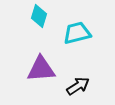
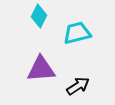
cyan diamond: rotated 10 degrees clockwise
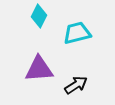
purple triangle: moved 2 px left
black arrow: moved 2 px left, 1 px up
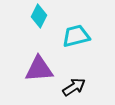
cyan trapezoid: moved 1 px left, 3 px down
black arrow: moved 2 px left, 2 px down
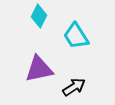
cyan trapezoid: rotated 108 degrees counterclockwise
purple triangle: rotated 8 degrees counterclockwise
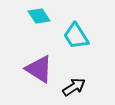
cyan diamond: rotated 60 degrees counterclockwise
purple triangle: rotated 44 degrees clockwise
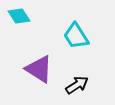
cyan diamond: moved 20 px left
black arrow: moved 3 px right, 2 px up
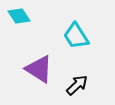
black arrow: rotated 10 degrees counterclockwise
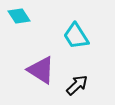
purple triangle: moved 2 px right, 1 px down
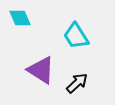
cyan diamond: moved 1 px right, 2 px down; rotated 10 degrees clockwise
black arrow: moved 2 px up
